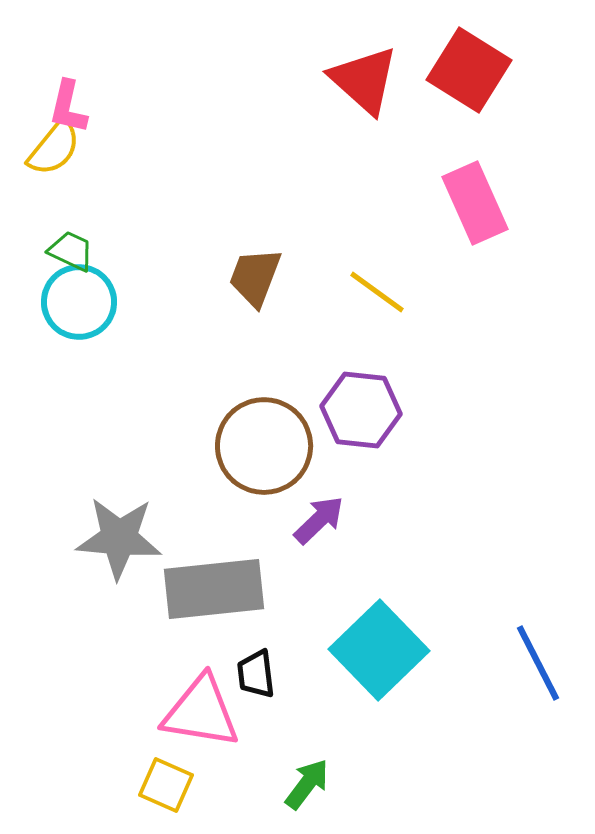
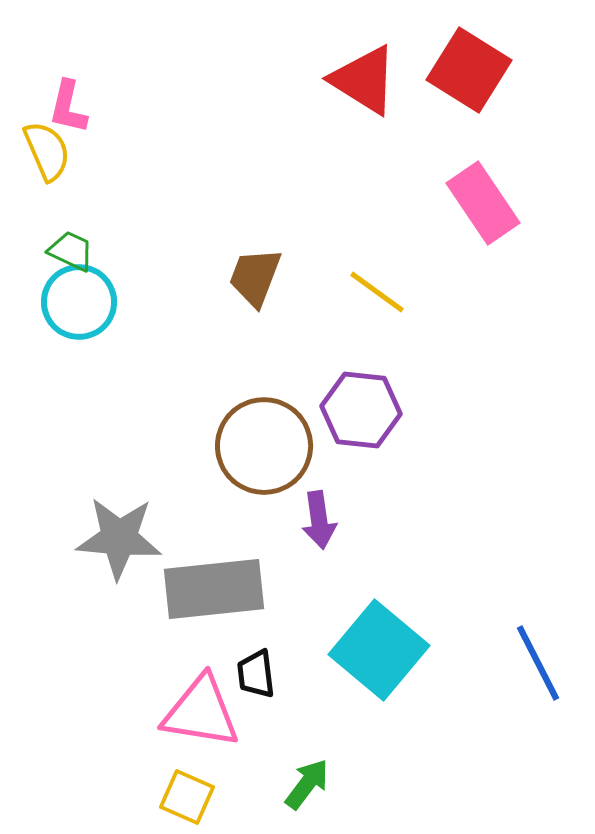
red triangle: rotated 10 degrees counterclockwise
yellow semicircle: moved 7 px left, 3 px down; rotated 62 degrees counterclockwise
pink rectangle: moved 8 px right; rotated 10 degrees counterclockwise
purple arrow: rotated 126 degrees clockwise
cyan square: rotated 6 degrees counterclockwise
yellow square: moved 21 px right, 12 px down
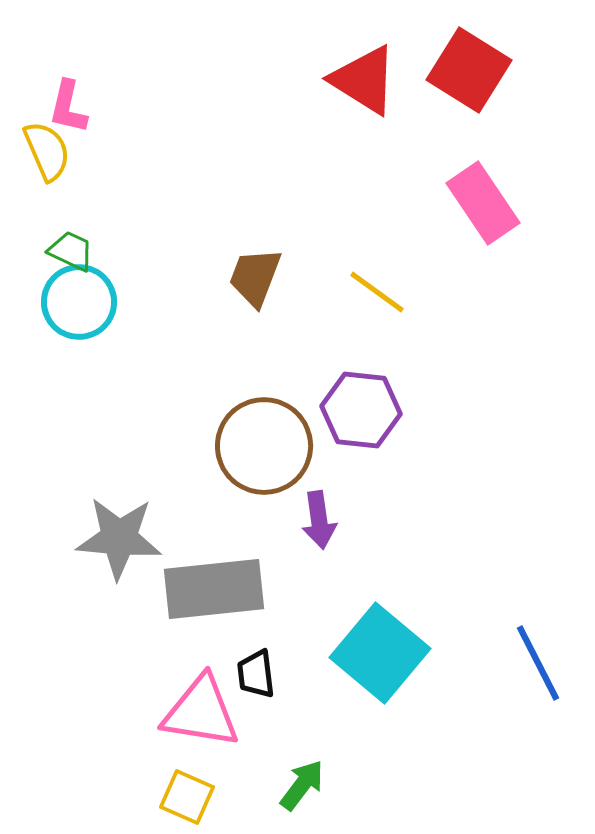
cyan square: moved 1 px right, 3 px down
green arrow: moved 5 px left, 1 px down
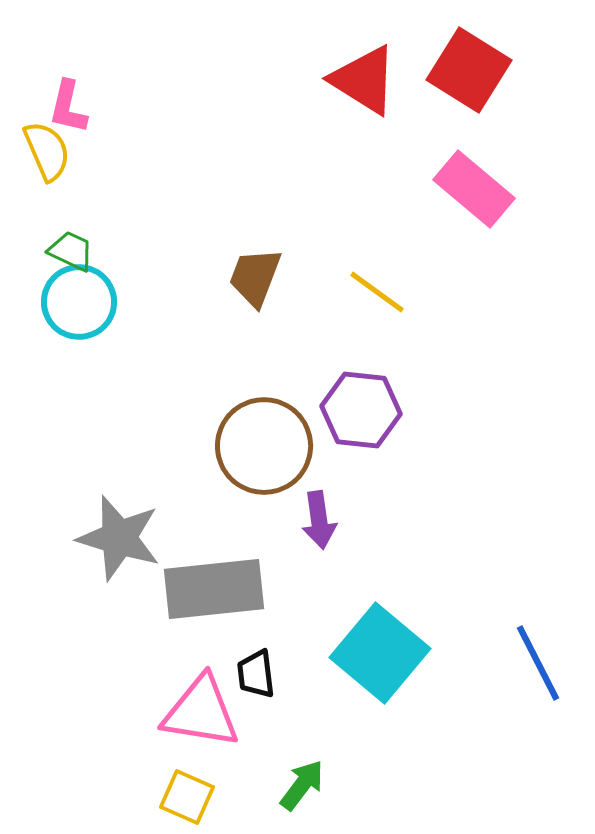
pink rectangle: moved 9 px left, 14 px up; rotated 16 degrees counterclockwise
gray star: rotated 12 degrees clockwise
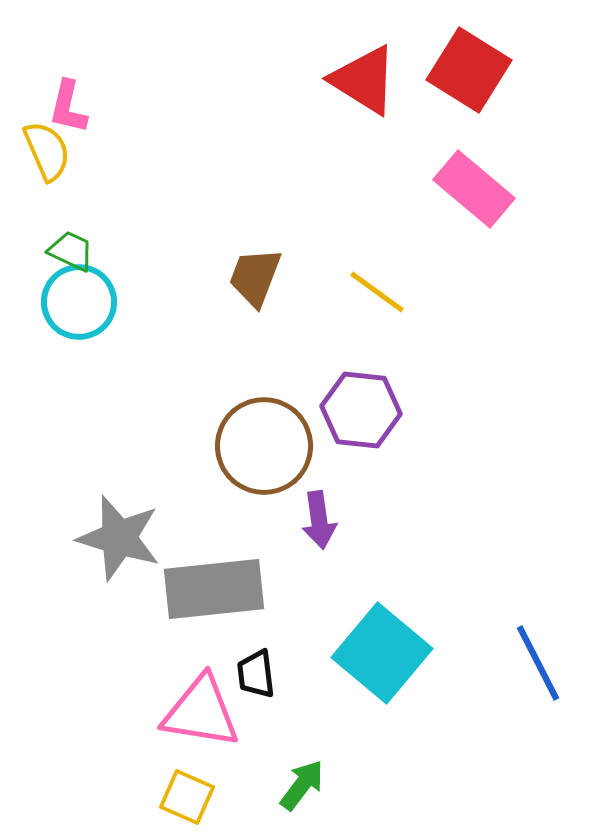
cyan square: moved 2 px right
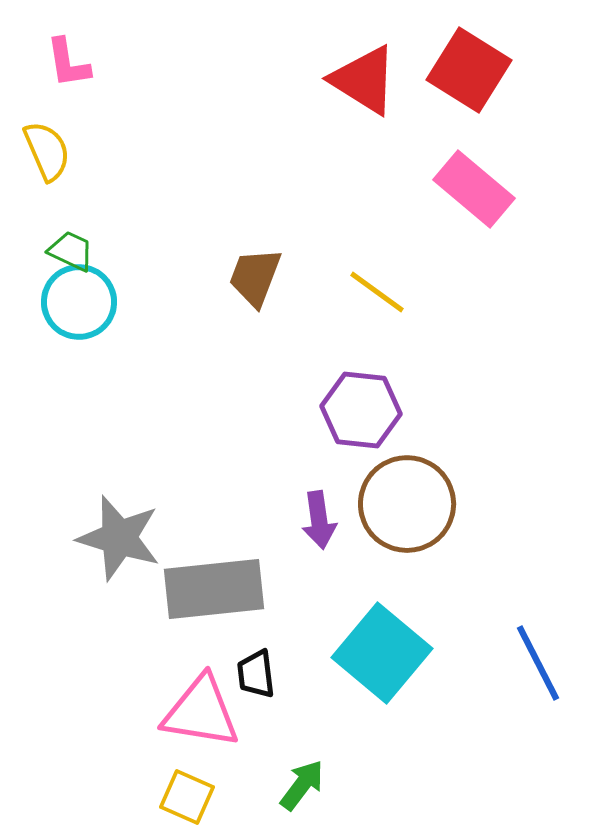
pink L-shape: moved 44 px up; rotated 22 degrees counterclockwise
brown circle: moved 143 px right, 58 px down
